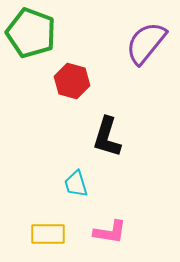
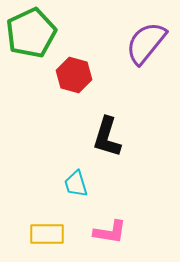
green pentagon: rotated 27 degrees clockwise
red hexagon: moved 2 px right, 6 px up
yellow rectangle: moved 1 px left
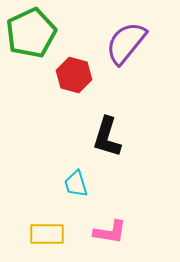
purple semicircle: moved 20 px left
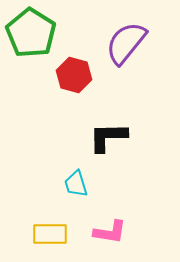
green pentagon: rotated 15 degrees counterclockwise
black L-shape: moved 1 px right; rotated 72 degrees clockwise
yellow rectangle: moved 3 px right
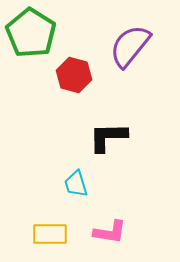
purple semicircle: moved 4 px right, 3 px down
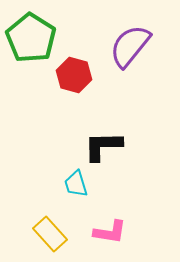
green pentagon: moved 5 px down
black L-shape: moved 5 px left, 9 px down
yellow rectangle: rotated 48 degrees clockwise
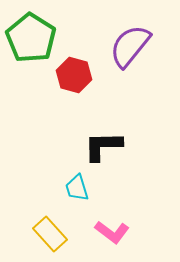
cyan trapezoid: moved 1 px right, 4 px down
pink L-shape: moved 2 px right; rotated 28 degrees clockwise
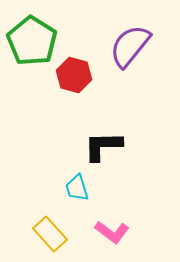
green pentagon: moved 1 px right, 3 px down
